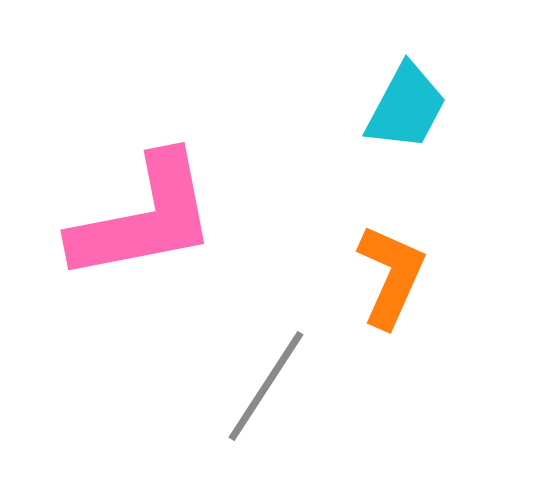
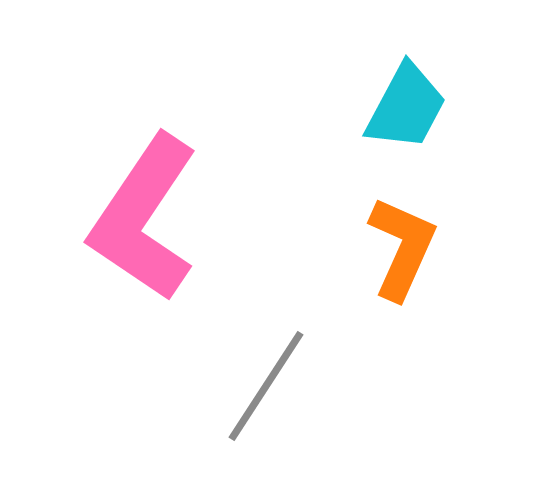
pink L-shape: rotated 135 degrees clockwise
orange L-shape: moved 11 px right, 28 px up
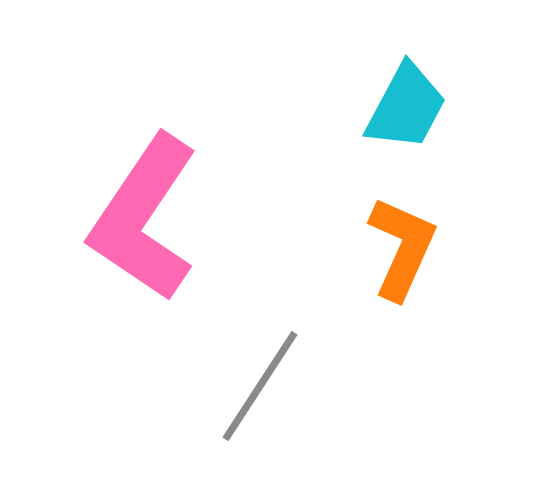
gray line: moved 6 px left
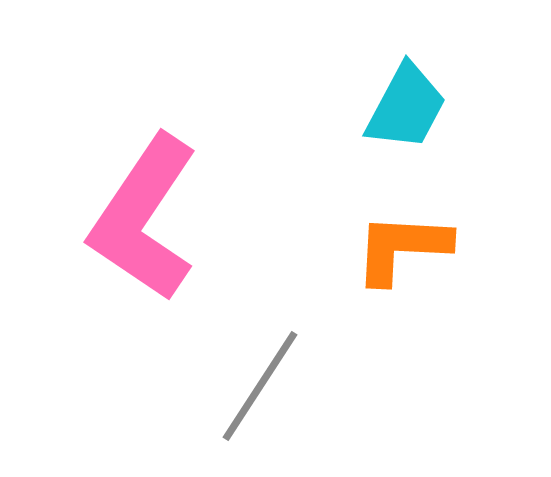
orange L-shape: rotated 111 degrees counterclockwise
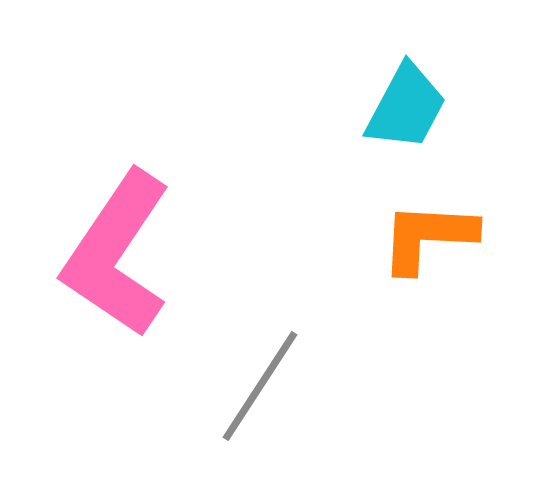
pink L-shape: moved 27 px left, 36 px down
orange L-shape: moved 26 px right, 11 px up
